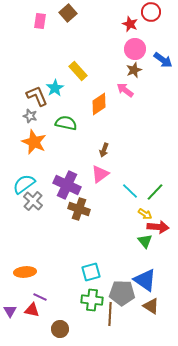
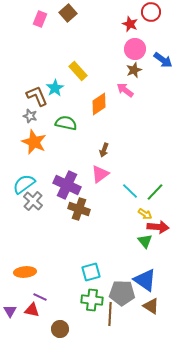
pink rectangle: moved 2 px up; rotated 14 degrees clockwise
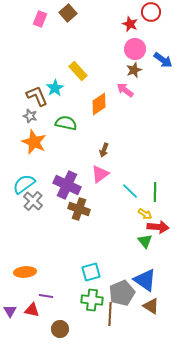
green line: rotated 42 degrees counterclockwise
gray pentagon: rotated 25 degrees counterclockwise
purple line: moved 6 px right, 1 px up; rotated 16 degrees counterclockwise
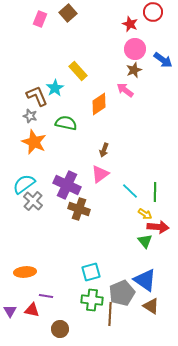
red circle: moved 2 px right
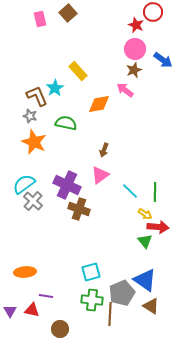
pink rectangle: rotated 35 degrees counterclockwise
red star: moved 6 px right, 1 px down
orange diamond: rotated 25 degrees clockwise
pink triangle: moved 1 px down
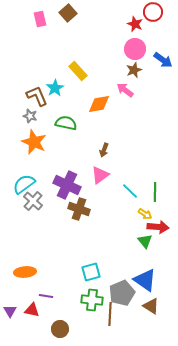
red star: moved 1 px left, 1 px up
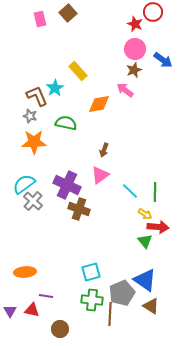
orange star: rotated 25 degrees counterclockwise
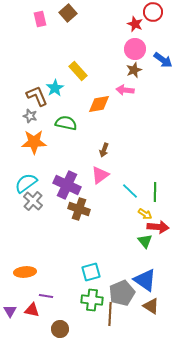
pink arrow: rotated 30 degrees counterclockwise
cyan semicircle: moved 2 px right, 1 px up
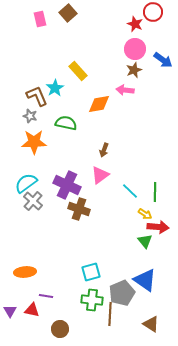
brown triangle: moved 18 px down
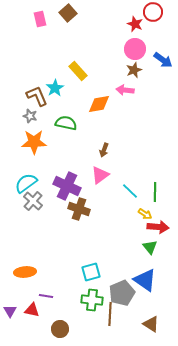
purple cross: moved 1 px down
green triangle: moved 5 px right, 6 px down
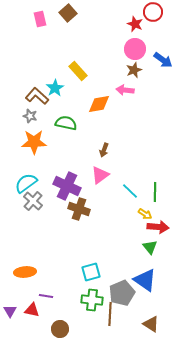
brown L-shape: rotated 25 degrees counterclockwise
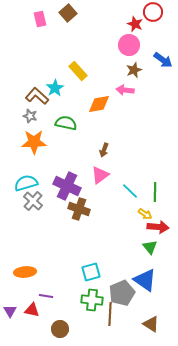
pink circle: moved 6 px left, 4 px up
cyan semicircle: rotated 20 degrees clockwise
